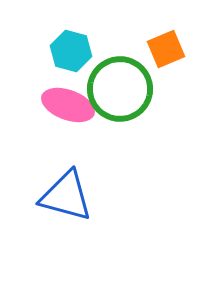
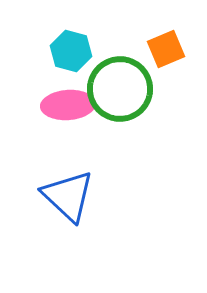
pink ellipse: rotated 24 degrees counterclockwise
blue triangle: moved 2 px right; rotated 28 degrees clockwise
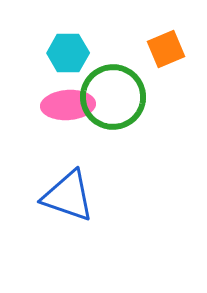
cyan hexagon: moved 3 px left, 2 px down; rotated 15 degrees counterclockwise
green circle: moved 7 px left, 8 px down
blue triangle: rotated 24 degrees counterclockwise
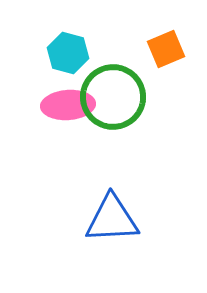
cyan hexagon: rotated 15 degrees clockwise
blue triangle: moved 44 px right, 23 px down; rotated 22 degrees counterclockwise
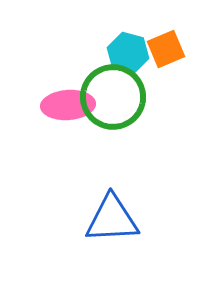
cyan hexagon: moved 60 px right
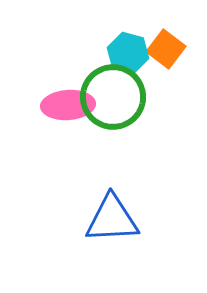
orange square: rotated 30 degrees counterclockwise
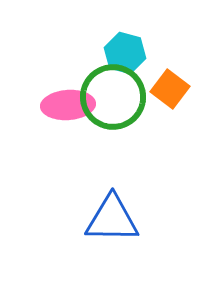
orange square: moved 4 px right, 40 px down
cyan hexagon: moved 3 px left
blue triangle: rotated 4 degrees clockwise
